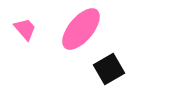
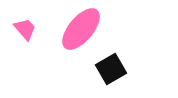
black square: moved 2 px right
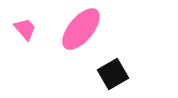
black square: moved 2 px right, 5 px down
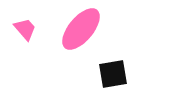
black square: rotated 20 degrees clockwise
